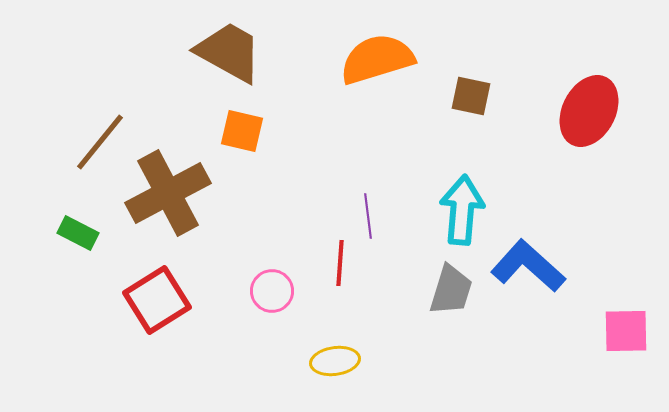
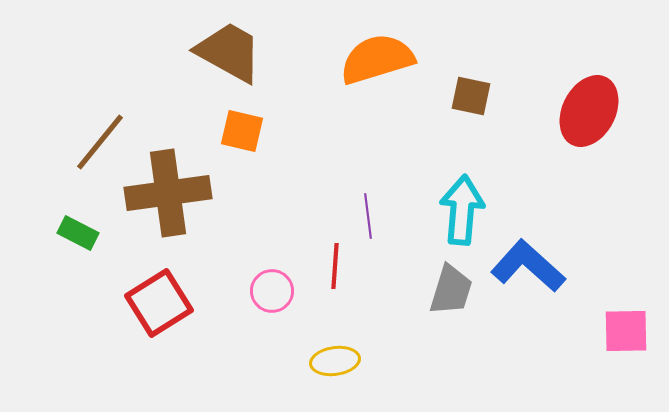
brown cross: rotated 20 degrees clockwise
red line: moved 5 px left, 3 px down
red square: moved 2 px right, 3 px down
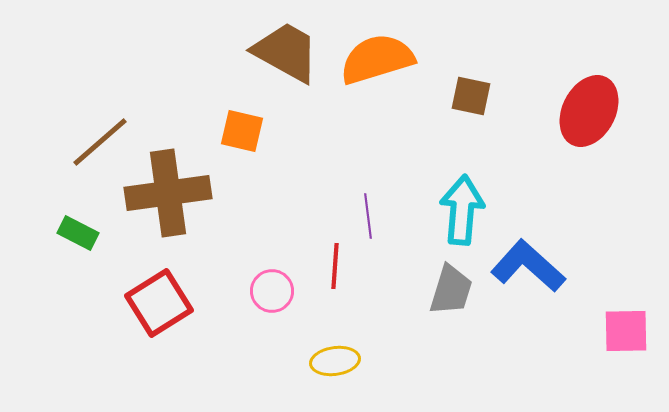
brown trapezoid: moved 57 px right
brown line: rotated 10 degrees clockwise
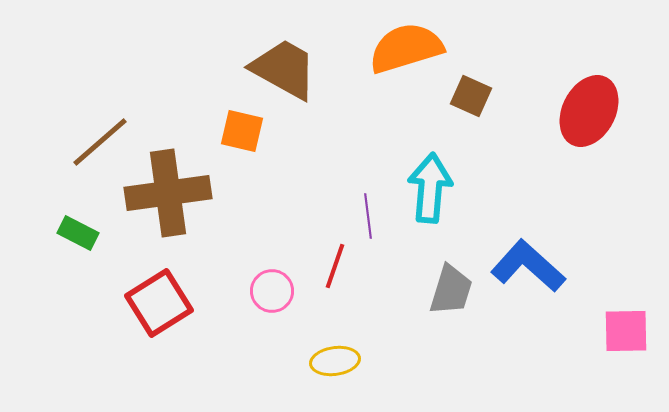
brown trapezoid: moved 2 px left, 17 px down
orange semicircle: moved 29 px right, 11 px up
brown square: rotated 12 degrees clockwise
cyan arrow: moved 32 px left, 22 px up
red line: rotated 15 degrees clockwise
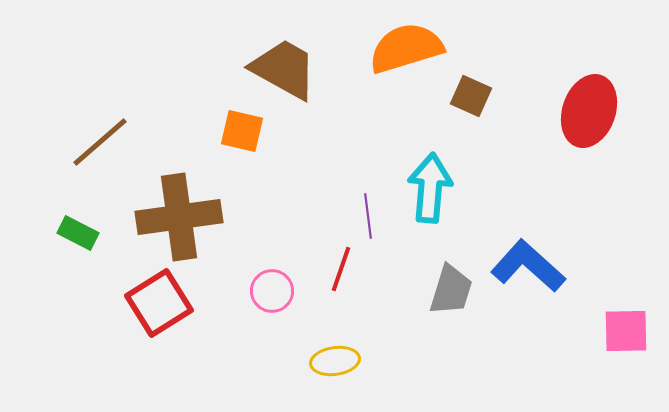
red ellipse: rotated 8 degrees counterclockwise
brown cross: moved 11 px right, 24 px down
red line: moved 6 px right, 3 px down
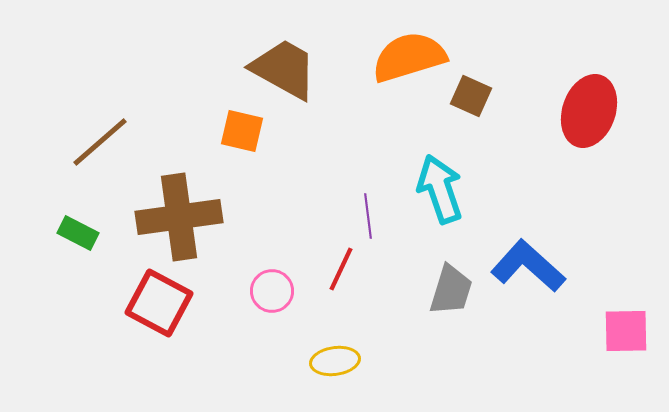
orange semicircle: moved 3 px right, 9 px down
cyan arrow: moved 10 px right, 1 px down; rotated 24 degrees counterclockwise
red line: rotated 6 degrees clockwise
red square: rotated 30 degrees counterclockwise
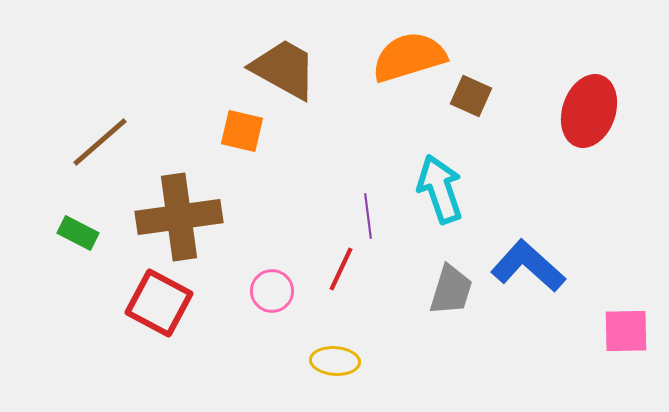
yellow ellipse: rotated 12 degrees clockwise
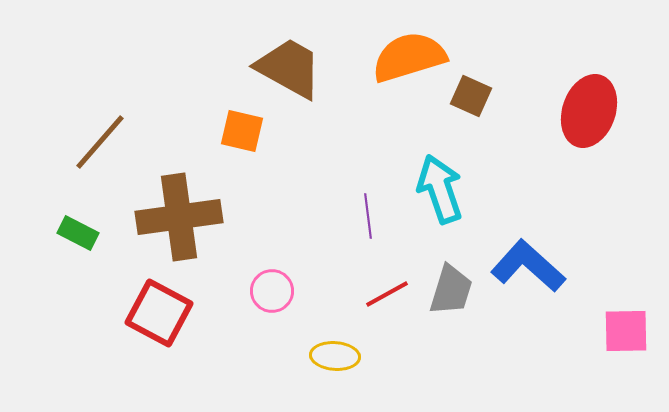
brown trapezoid: moved 5 px right, 1 px up
brown line: rotated 8 degrees counterclockwise
red line: moved 46 px right, 25 px down; rotated 36 degrees clockwise
red square: moved 10 px down
yellow ellipse: moved 5 px up
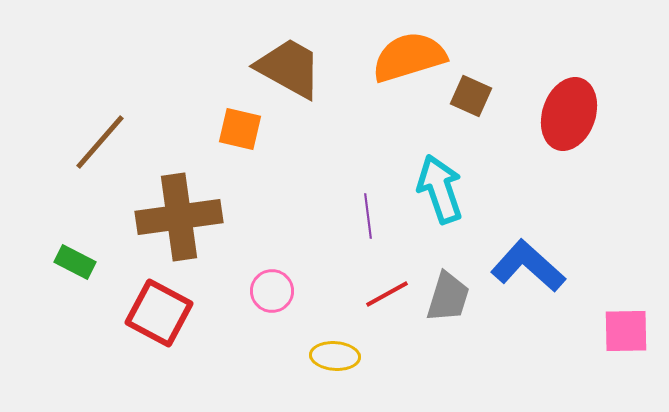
red ellipse: moved 20 px left, 3 px down
orange square: moved 2 px left, 2 px up
green rectangle: moved 3 px left, 29 px down
gray trapezoid: moved 3 px left, 7 px down
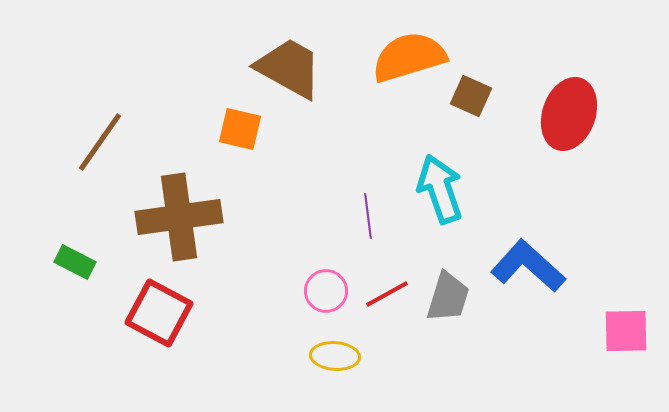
brown line: rotated 6 degrees counterclockwise
pink circle: moved 54 px right
